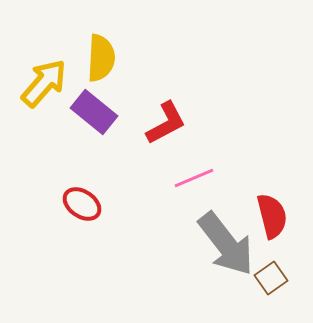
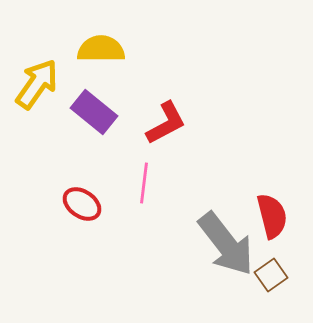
yellow semicircle: moved 9 px up; rotated 93 degrees counterclockwise
yellow arrow: moved 7 px left, 1 px down; rotated 6 degrees counterclockwise
pink line: moved 50 px left, 5 px down; rotated 60 degrees counterclockwise
brown square: moved 3 px up
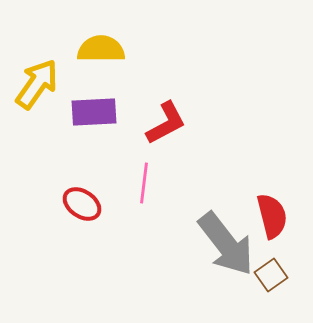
purple rectangle: rotated 42 degrees counterclockwise
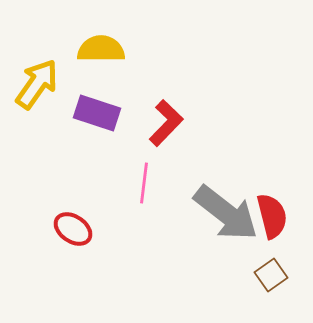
purple rectangle: moved 3 px right, 1 px down; rotated 21 degrees clockwise
red L-shape: rotated 18 degrees counterclockwise
red ellipse: moved 9 px left, 25 px down
gray arrow: moved 31 px up; rotated 14 degrees counterclockwise
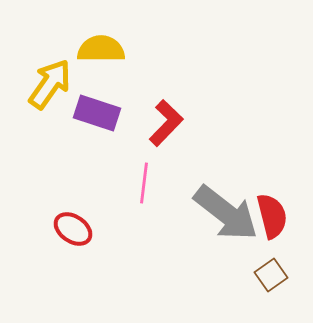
yellow arrow: moved 13 px right
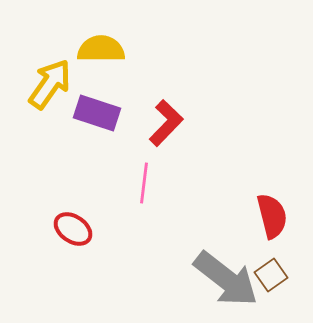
gray arrow: moved 66 px down
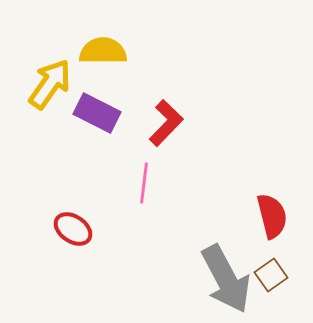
yellow semicircle: moved 2 px right, 2 px down
purple rectangle: rotated 9 degrees clockwise
gray arrow: rotated 24 degrees clockwise
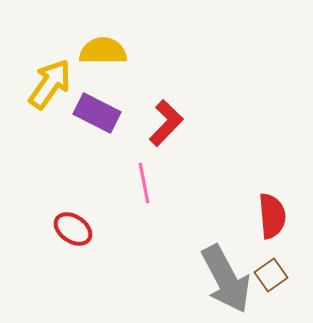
pink line: rotated 18 degrees counterclockwise
red semicircle: rotated 9 degrees clockwise
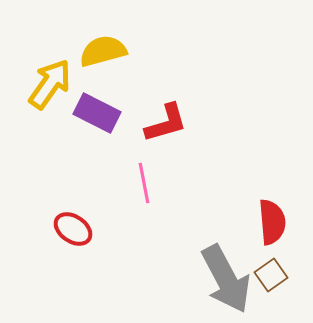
yellow semicircle: rotated 15 degrees counterclockwise
red L-shape: rotated 30 degrees clockwise
red semicircle: moved 6 px down
